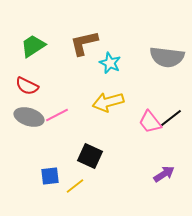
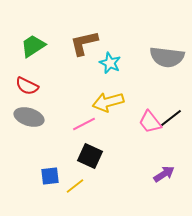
pink line: moved 27 px right, 9 px down
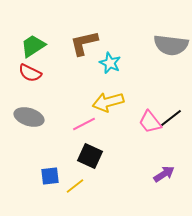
gray semicircle: moved 4 px right, 12 px up
red semicircle: moved 3 px right, 13 px up
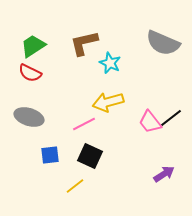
gray semicircle: moved 8 px left, 2 px up; rotated 16 degrees clockwise
blue square: moved 21 px up
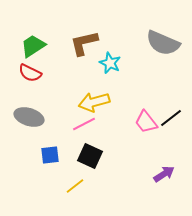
yellow arrow: moved 14 px left
pink trapezoid: moved 4 px left
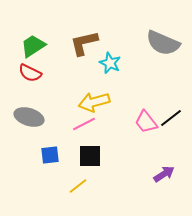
black square: rotated 25 degrees counterclockwise
yellow line: moved 3 px right
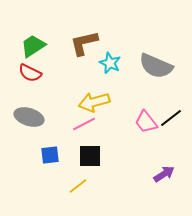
gray semicircle: moved 7 px left, 23 px down
